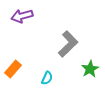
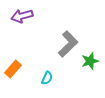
green star: moved 8 px up; rotated 12 degrees clockwise
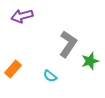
gray L-shape: rotated 12 degrees counterclockwise
cyan semicircle: moved 3 px right, 2 px up; rotated 104 degrees clockwise
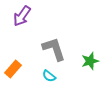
purple arrow: rotated 40 degrees counterclockwise
gray L-shape: moved 14 px left, 5 px down; rotated 52 degrees counterclockwise
cyan semicircle: moved 1 px left
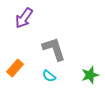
purple arrow: moved 2 px right, 2 px down
green star: moved 14 px down
orange rectangle: moved 2 px right, 1 px up
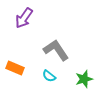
gray L-shape: moved 2 px right, 1 px down; rotated 16 degrees counterclockwise
orange rectangle: rotated 72 degrees clockwise
green star: moved 6 px left, 4 px down
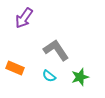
green star: moved 4 px left, 2 px up
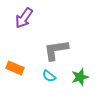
gray L-shape: rotated 64 degrees counterclockwise
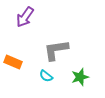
purple arrow: moved 1 px right, 1 px up
orange rectangle: moved 2 px left, 6 px up
cyan semicircle: moved 3 px left
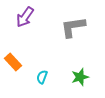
gray L-shape: moved 17 px right, 23 px up
orange rectangle: rotated 24 degrees clockwise
cyan semicircle: moved 4 px left, 1 px down; rotated 72 degrees clockwise
